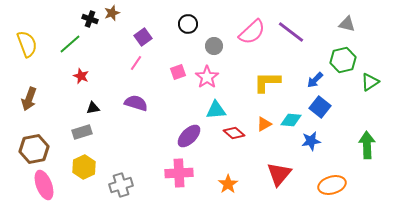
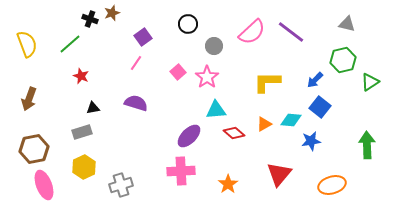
pink square: rotated 21 degrees counterclockwise
pink cross: moved 2 px right, 2 px up
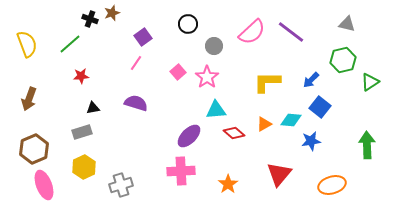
red star: rotated 28 degrees counterclockwise
blue arrow: moved 4 px left
brown hexagon: rotated 12 degrees counterclockwise
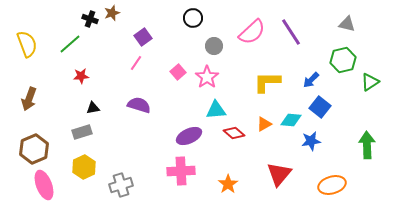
black circle: moved 5 px right, 6 px up
purple line: rotated 20 degrees clockwise
purple semicircle: moved 3 px right, 2 px down
purple ellipse: rotated 20 degrees clockwise
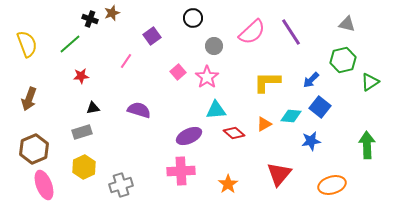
purple square: moved 9 px right, 1 px up
pink line: moved 10 px left, 2 px up
purple semicircle: moved 5 px down
cyan diamond: moved 4 px up
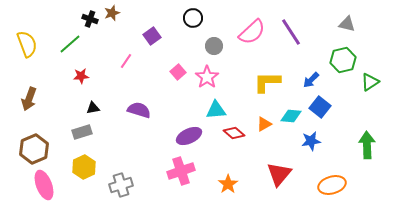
pink cross: rotated 16 degrees counterclockwise
